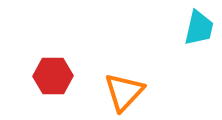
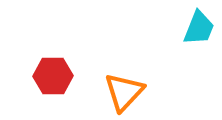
cyan trapezoid: rotated 9 degrees clockwise
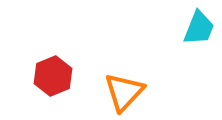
red hexagon: rotated 21 degrees counterclockwise
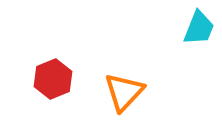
red hexagon: moved 3 px down
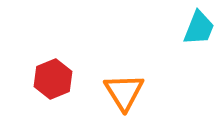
orange triangle: rotated 15 degrees counterclockwise
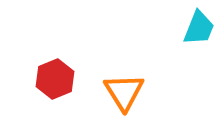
red hexagon: moved 2 px right
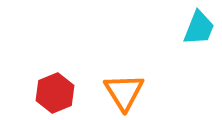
red hexagon: moved 14 px down
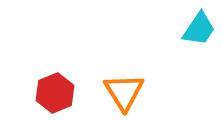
cyan trapezoid: moved 1 px down; rotated 12 degrees clockwise
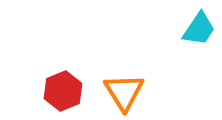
red hexagon: moved 8 px right, 2 px up
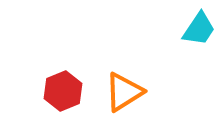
orange triangle: rotated 30 degrees clockwise
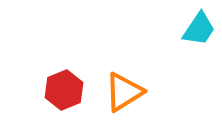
red hexagon: moved 1 px right, 1 px up
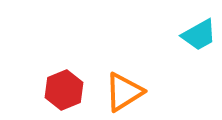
cyan trapezoid: moved 6 px down; rotated 27 degrees clockwise
